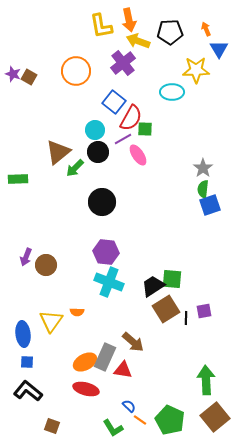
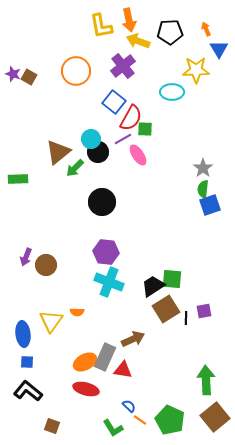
purple cross at (123, 63): moved 3 px down
cyan circle at (95, 130): moved 4 px left, 9 px down
brown arrow at (133, 342): moved 3 px up; rotated 65 degrees counterclockwise
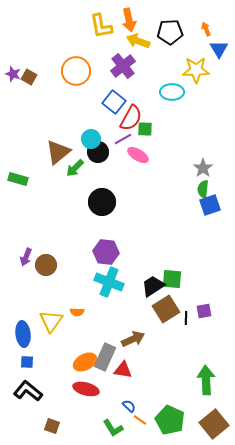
pink ellipse at (138, 155): rotated 25 degrees counterclockwise
green rectangle at (18, 179): rotated 18 degrees clockwise
brown square at (215, 417): moved 1 px left, 7 px down
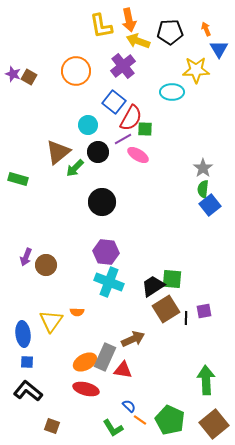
cyan circle at (91, 139): moved 3 px left, 14 px up
blue square at (210, 205): rotated 20 degrees counterclockwise
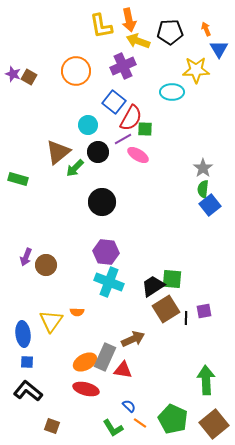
purple cross at (123, 66): rotated 15 degrees clockwise
orange line at (140, 420): moved 3 px down
green pentagon at (170, 420): moved 3 px right, 1 px up
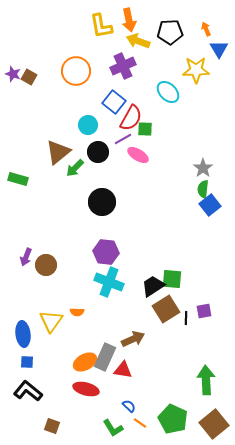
cyan ellipse at (172, 92): moved 4 px left; rotated 45 degrees clockwise
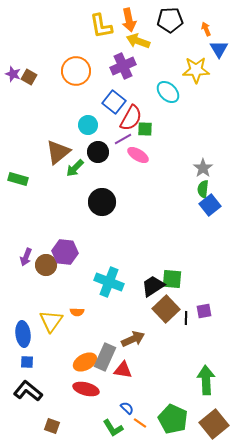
black pentagon at (170, 32): moved 12 px up
purple hexagon at (106, 252): moved 41 px left
brown square at (166, 309): rotated 12 degrees counterclockwise
blue semicircle at (129, 406): moved 2 px left, 2 px down
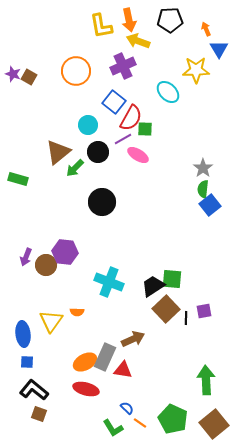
black L-shape at (28, 391): moved 6 px right, 1 px up
brown square at (52, 426): moved 13 px left, 12 px up
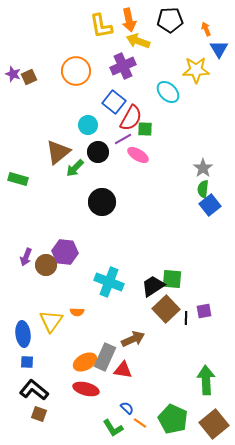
brown square at (29, 77): rotated 35 degrees clockwise
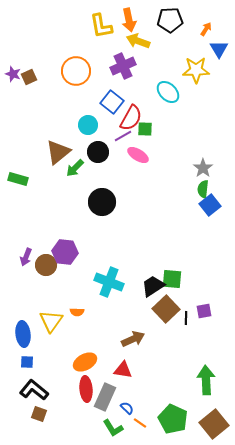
orange arrow at (206, 29): rotated 56 degrees clockwise
blue square at (114, 102): moved 2 px left
purple line at (123, 139): moved 3 px up
gray rectangle at (105, 357): moved 40 px down
red ellipse at (86, 389): rotated 70 degrees clockwise
